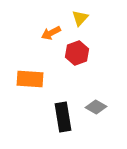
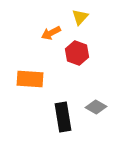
yellow triangle: moved 1 px up
red hexagon: rotated 20 degrees counterclockwise
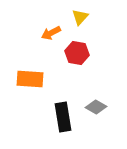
red hexagon: rotated 10 degrees counterclockwise
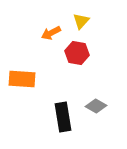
yellow triangle: moved 1 px right, 4 px down
orange rectangle: moved 8 px left
gray diamond: moved 1 px up
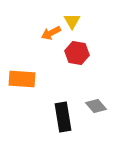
yellow triangle: moved 9 px left; rotated 12 degrees counterclockwise
gray diamond: rotated 20 degrees clockwise
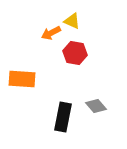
yellow triangle: rotated 36 degrees counterclockwise
red hexagon: moved 2 px left
black rectangle: rotated 20 degrees clockwise
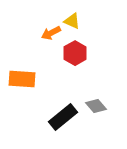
red hexagon: rotated 20 degrees clockwise
black rectangle: rotated 40 degrees clockwise
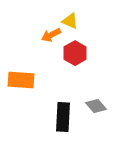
yellow triangle: moved 2 px left
orange arrow: moved 2 px down
orange rectangle: moved 1 px left, 1 px down
black rectangle: rotated 48 degrees counterclockwise
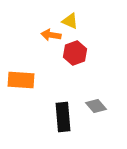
orange arrow: rotated 36 degrees clockwise
red hexagon: rotated 10 degrees clockwise
black rectangle: rotated 8 degrees counterclockwise
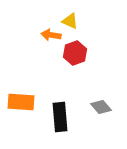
orange rectangle: moved 22 px down
gray diamond: moved 5 px right, 1 px down
black rectangle: moved 3 px left
